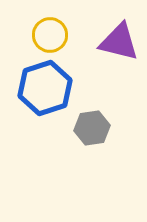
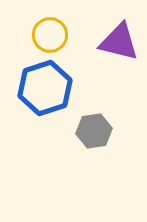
gray hexagon: moved 2 px right, 3 px down
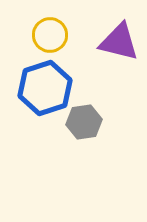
gray hexagon: moved 10 px left, 9 px up
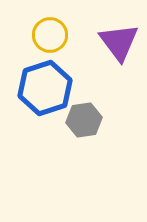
purple triangle: rotated 39 degrees clockwise
gray hexagon: moved 2 px up
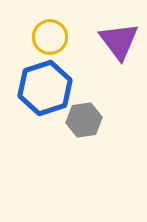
yellow circle: moved 2 px down
purple triangle: moved 1 px up
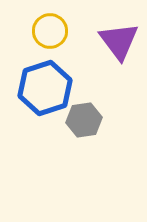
yellow circle: moved 6 px up
